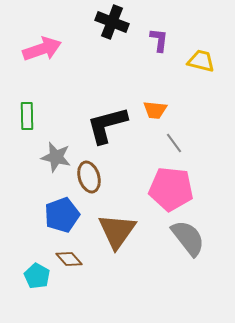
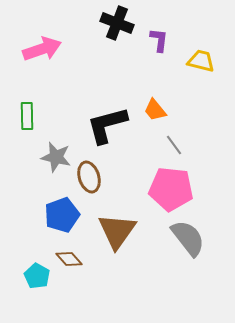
black cross: moved 5 px right, 1 px down
orange trapezoid: rotated 45 degrees clockwise
gray line: moved 2 px down
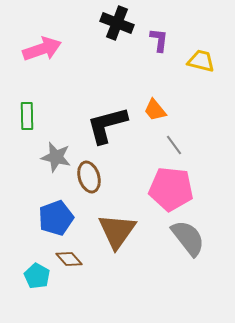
blue pentagon: moved 6 px left, 3 px down
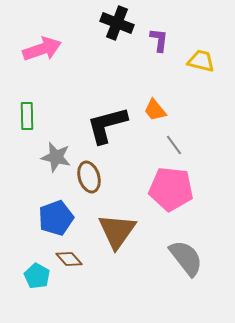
gray semicircle: moved 2 px left, 20 px down
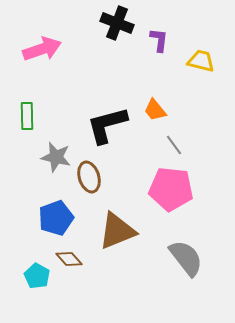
brown triangle: rotated 33 degrees clockwise
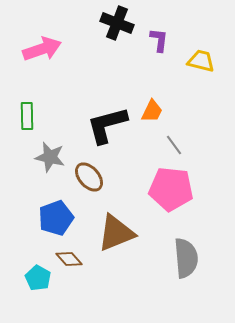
orange trapezoid: moved 3 px left, 1 px down; rotated 115 degrees counterclockwise
gray star: moved 6 px left
brown ellipse: rotated 24 degrees counterclockwise
brown triangle: moved 1 px left, 2 px down
gray semicircle: rotated 33 degrees clockwise
cyan pentagon: moved 1 px right, 2 px down
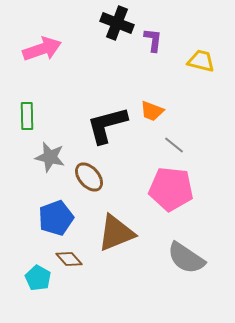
purple L-shape: moved 6 px left
orange trapezoid: rotated 85 degrees clockwise
gray line: rotated 15 degrees counterclockwise
gray semicircle: rotated 129 degrees clockwise
